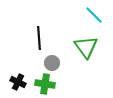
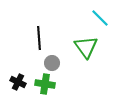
cyan line: moved 6 px right, 3 px down
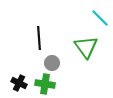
black cross: moved 1 px right, 1 px down
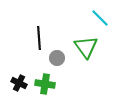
gray circle: moved 5 px right, 5 px up
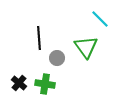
cyan line: moved 1 px down
black cross: rotated 14 degrees clockwise
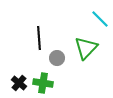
green triangle: moved 1 px down; rotated 20 degrees clockwise
green cross: moved 2 px left, 1 px up
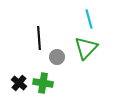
cyan line: moved 11 px left; rotated 30 degrees clockwise
gray circle: moved 1 px up
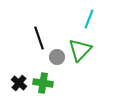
cyan line: rotated 36 degrees clockwise
black line: rotated 15 degrees counterclockwise
green triangle: moved 6 px left, 2 px down
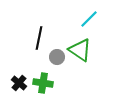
cyan line: rotated 24 degrees clockwise
black line: rotated 30 degrees clockwise
green triangle: rotated 40 degrees counterclockwise
